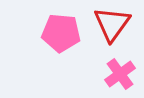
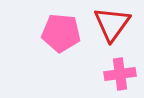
pink cross: rotated 28 degrees clockwise
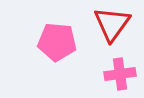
pink pentagon: moved 4 px left, 9 px down
